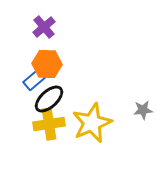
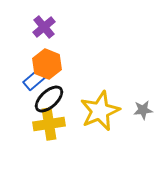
orange hexagon: rotated 20 degrees clockwise
yellow star: moved 8 px right, 12 px up
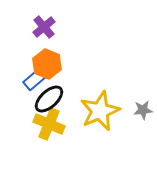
yellow cross: rotated 32 degrees clockwise
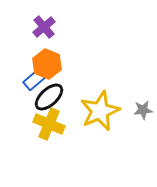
black ellipse: moved 2 px up
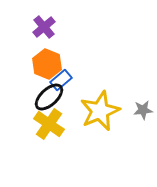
blue rectangle: moved 27 px right
yellow cross: rotated 12 degrees clockwise
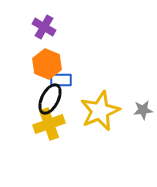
purple cross: rotated 20 degrees counterclockwise
blue rectangle: rotated 40 degrees clockwise
black ellipse: moved 1 px right, 2 px down; rotated 20 degrees counterclockwise
yellow cross: rotated 36 degrees clockwise
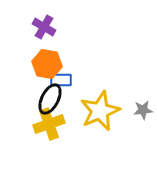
orange hexagon: rotated 12 degrees counterclockwise
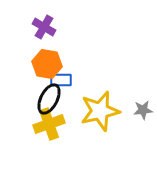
black ellipse: moved 1 px left
yellow star: rotated 9 degrees clockwise
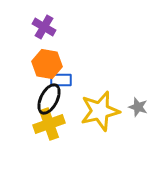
gray star: moved 5 px left, 3 px up; rotated 24 degrees clockwise
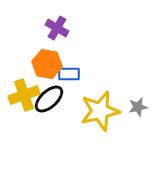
purple cross: moved 13 px right, 1 px down
blue rectangle: moved 8 px right, 6 px up
black ellipse: rotated 20 degrees clockwise
gray star: rotated 30 degrees counterclockwise
yellow cross: moved 25 px left, 29 px up
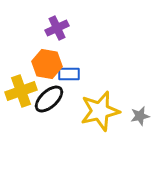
purple cross: rotated 35 degrees clockwise
yellow cross: moved 3 px left, 4 px up
gray star: moved 2 px right, 9 px down
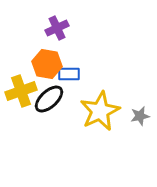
yellow star: rotated 12 degrees counterclockwise
